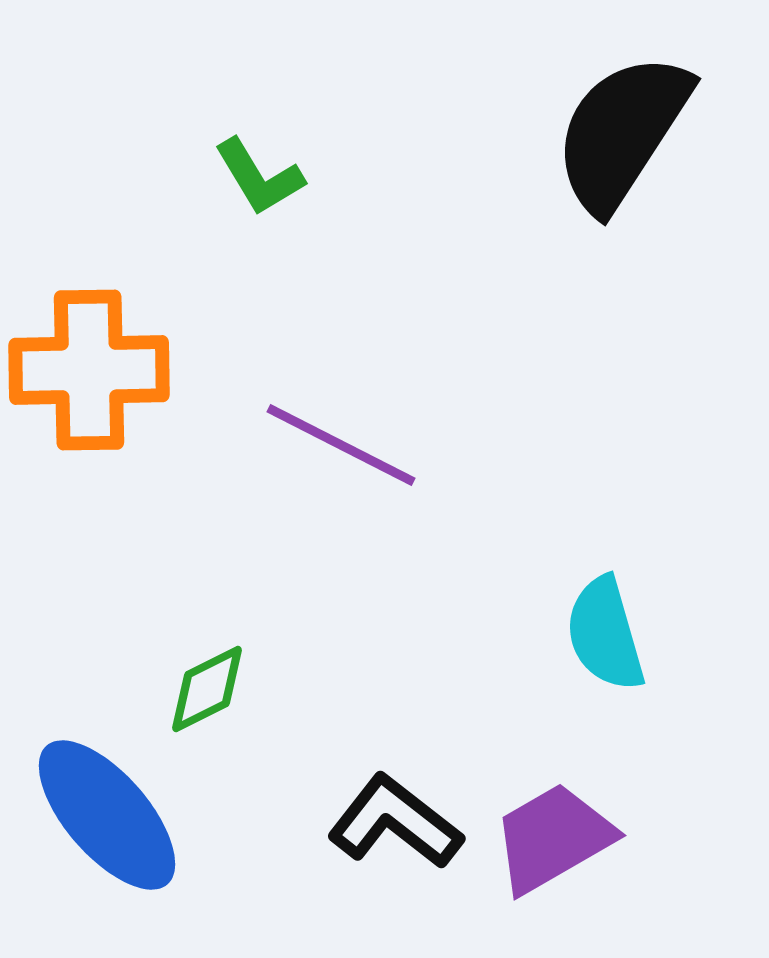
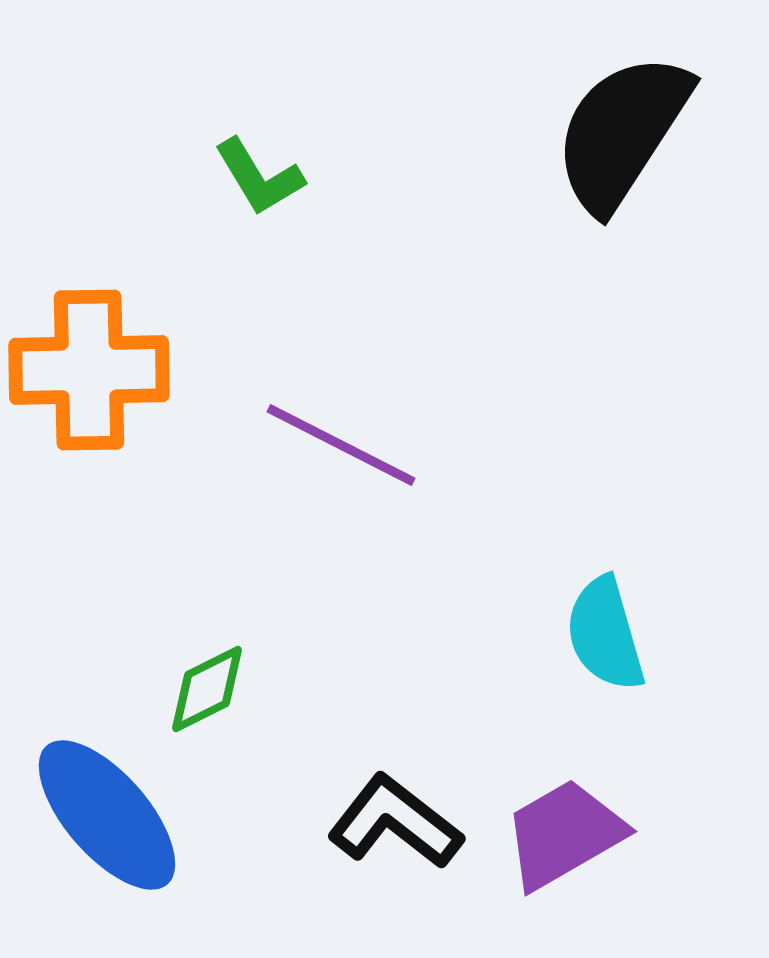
purple trapezoid: moved 11 px right, 4 px up
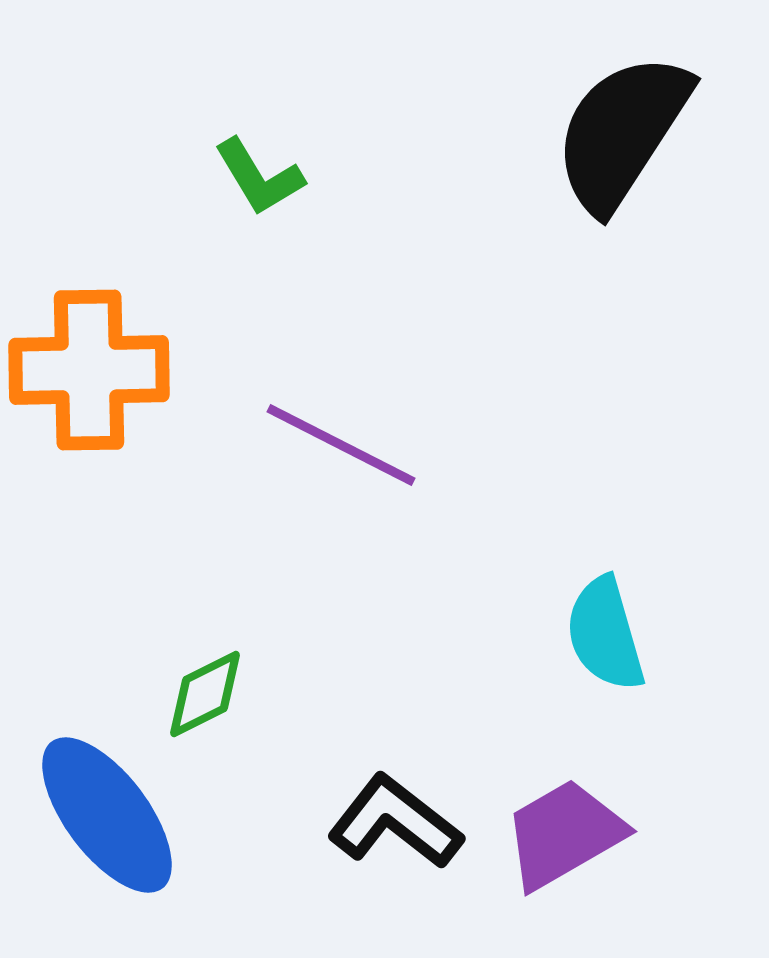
green diamond: moved 2 px left, 5 px down
blue ellipse: rotated 4 degrees clockwise
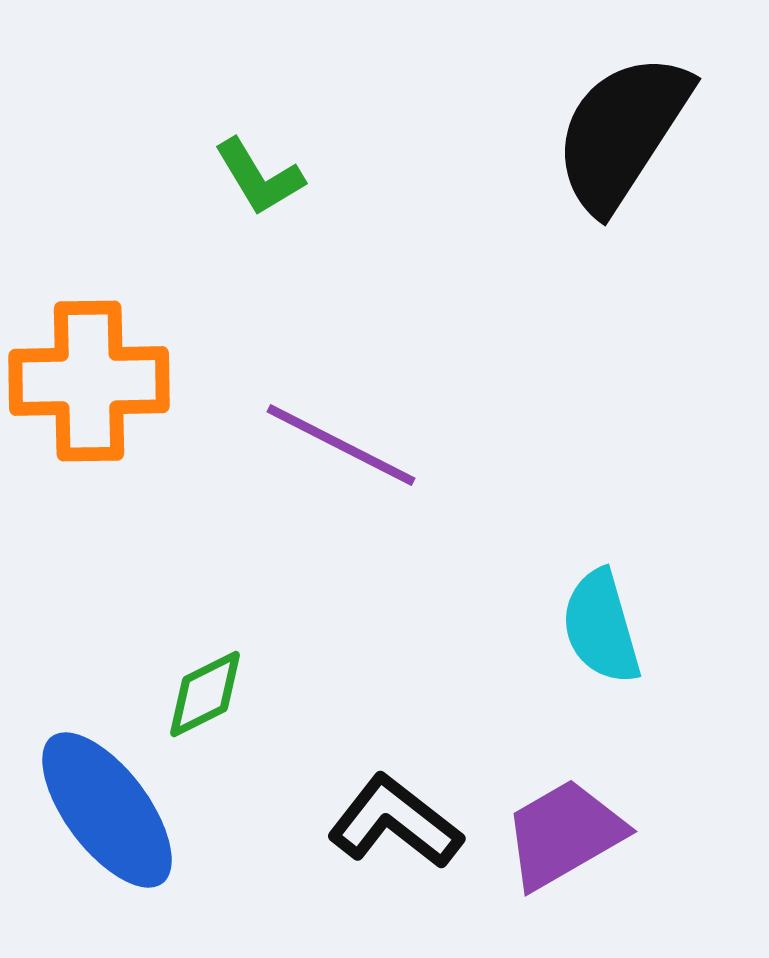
orange cross: moved 11 px down
cyan semicircle: moved 4 px left, 7 px up
blue ellipse: moved 5 px up
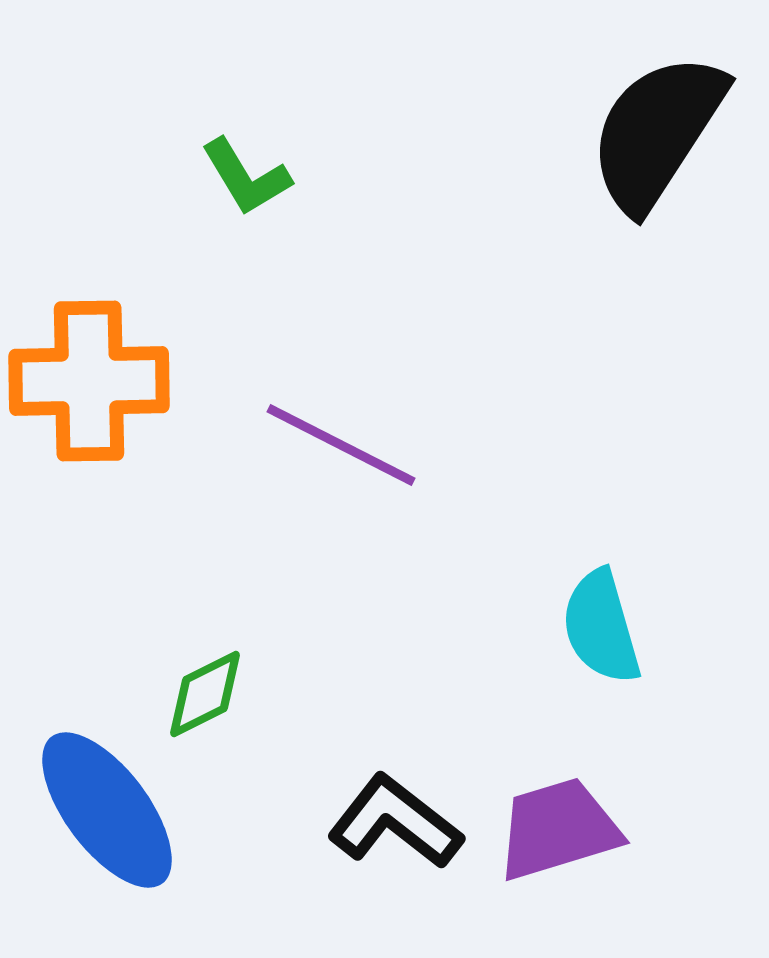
black semicircle: moved 35 px right
green L-shape: moved 13 px left
purple trapezoid: moved 6 px left, 5 px up; rotated 13 degrees clockwise
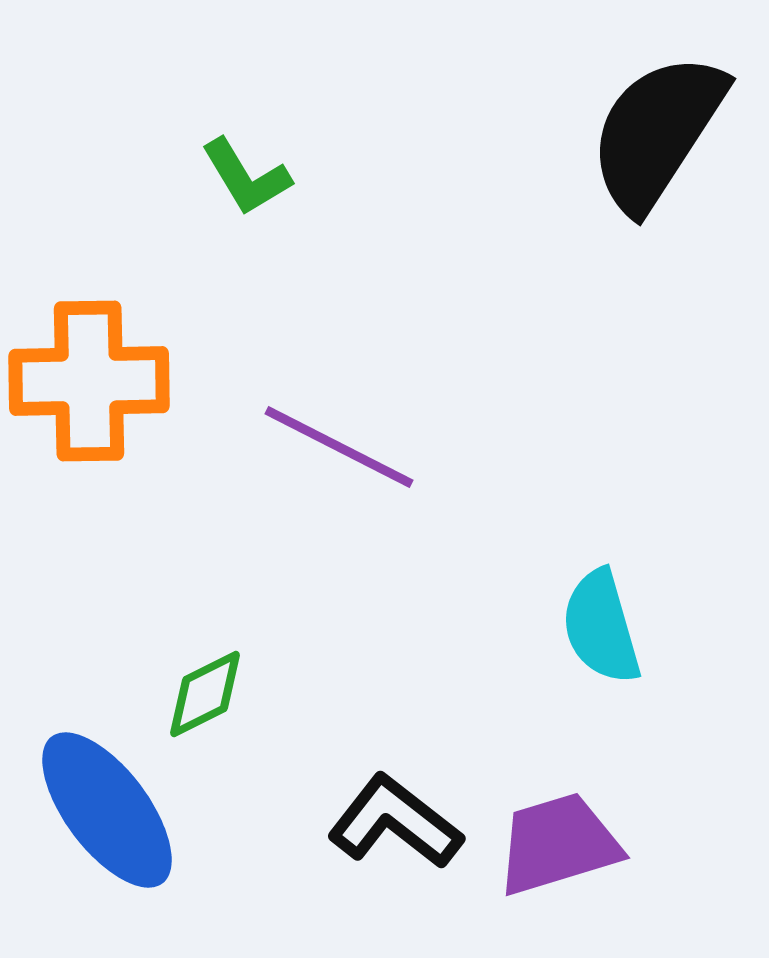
purple line: moved 2 px left, 2 px down
purple trapezoid: moved 15 px down
